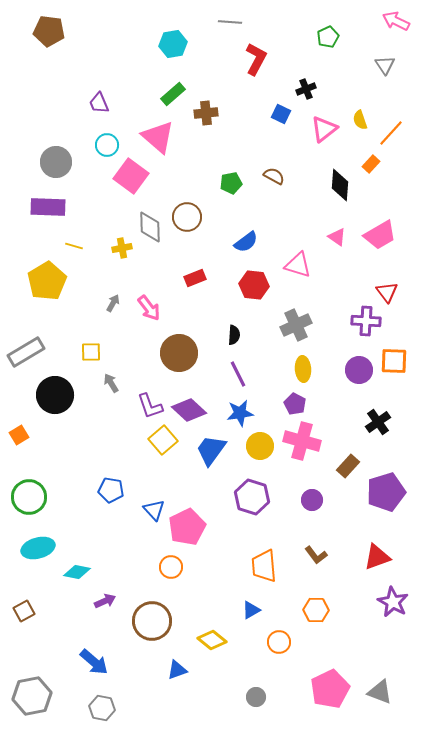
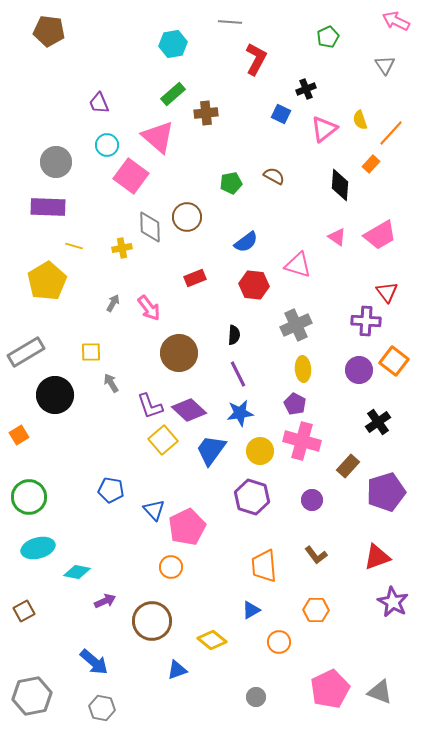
orange square at (394, 361): rotated 36 degrees clockwise
yellow circle at (260, 446): moved 5 px down
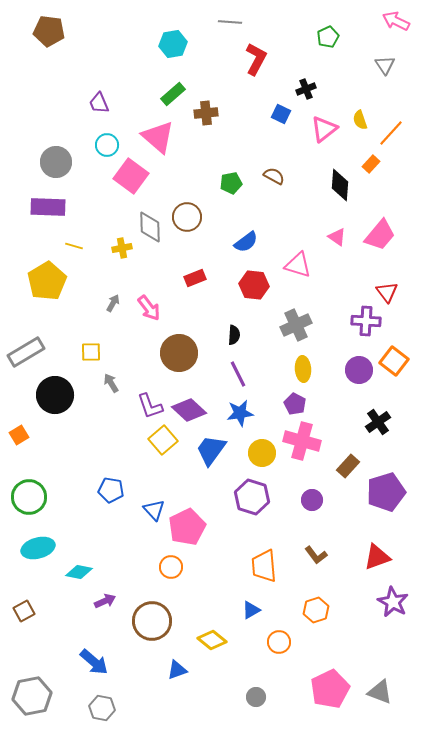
pink trapezoid at (380, 235): rotated 20 degrees counterclockwise
yellow circle at (260, 451): moved 2 px right, 2 px down
cyan diamond at (77, 572): moved 2 px right
orange hexagon at (316, 610): rotated 20 degrees counterclockwise
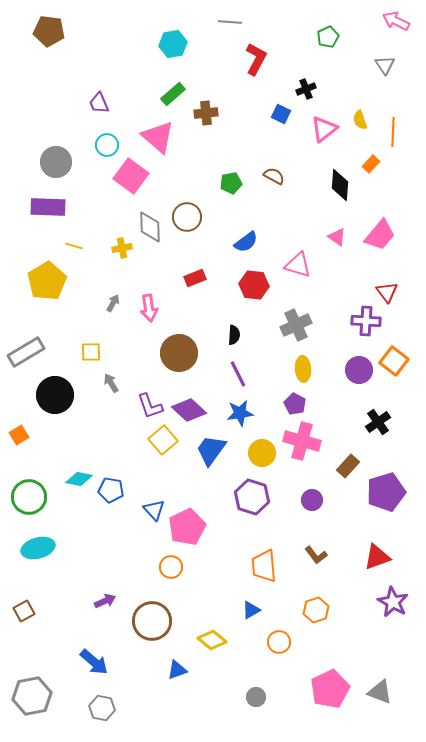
orange line at (391, 133): moved 2 px right, 1 px up; rotated 40 degrees counterclockwise
pink arrow at (149, 308): rotated 28 degrees clockwise
cyan diamond at (79, 572): moved 93 px up
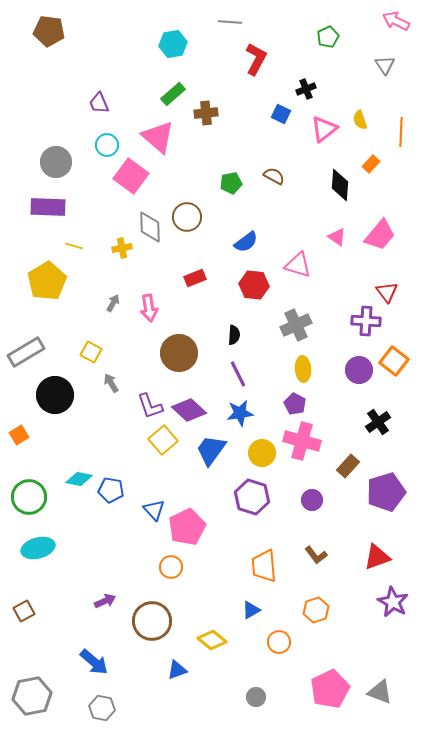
orange line at (393, 132): moved 8 px right
yellow square at (91, 352): rotated 30 degrees clockwise
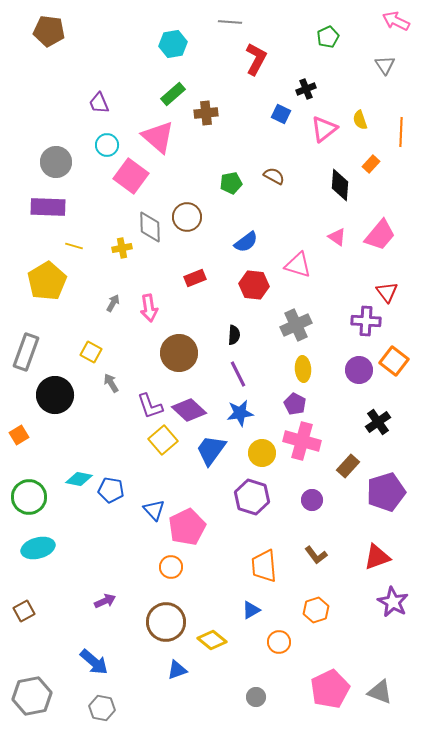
gray rectangle at (26, 352): rotated 39 degrees counterclockwise
brown circle at (152, 621): moved 14 px right, 1 px down
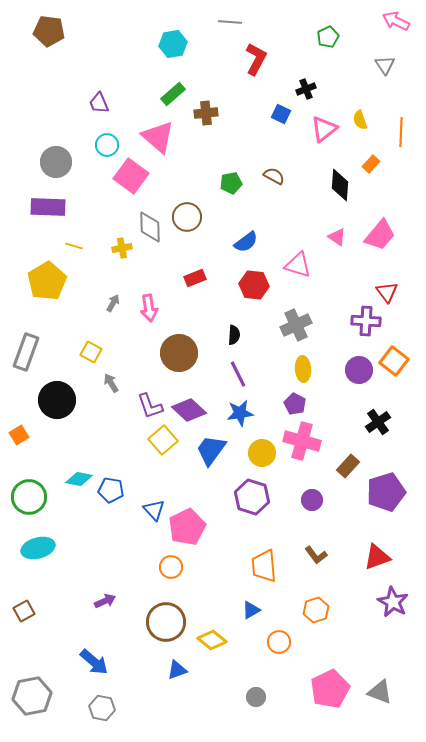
black circle at (55, 395): moved 2 px right, 5 px down
